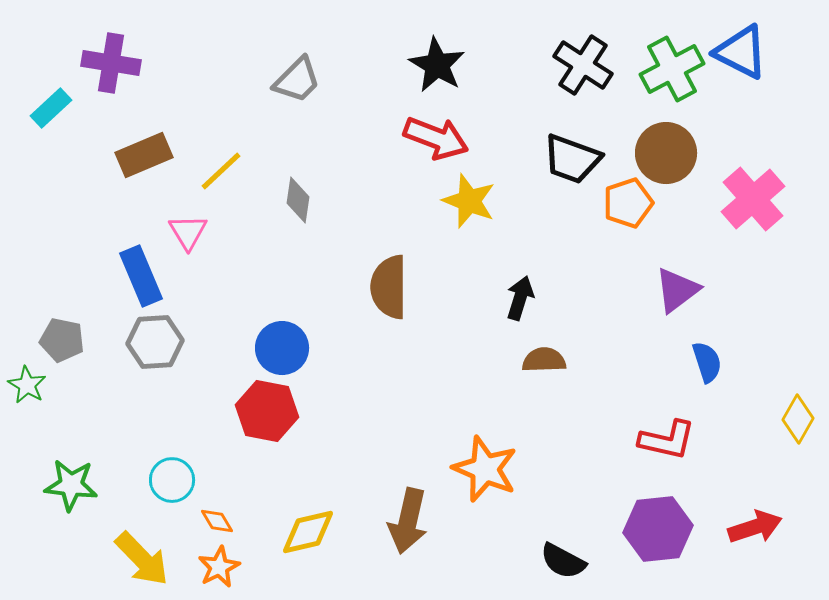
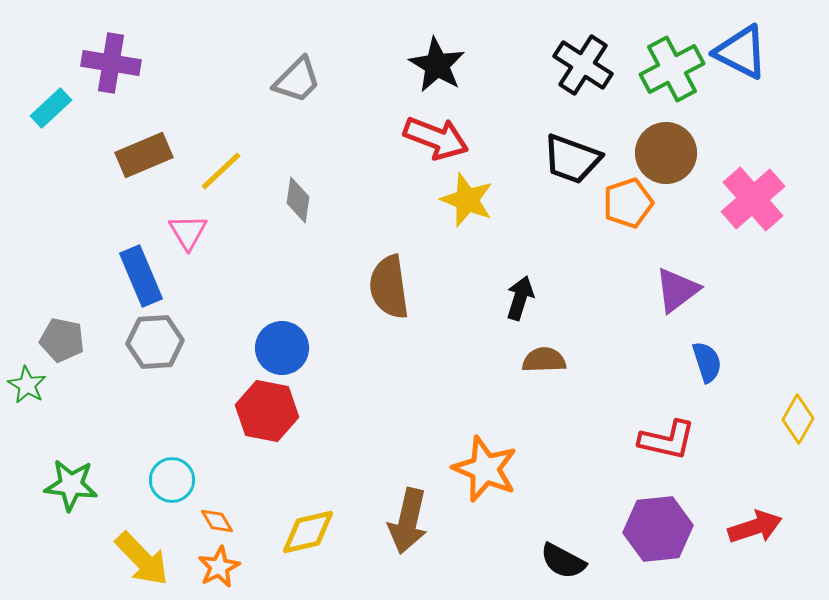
yellow star at (469, 201): moved 2 px left, 1 px up
brown semicircle at (389, 287): rotated 8 degrees counterclockwise
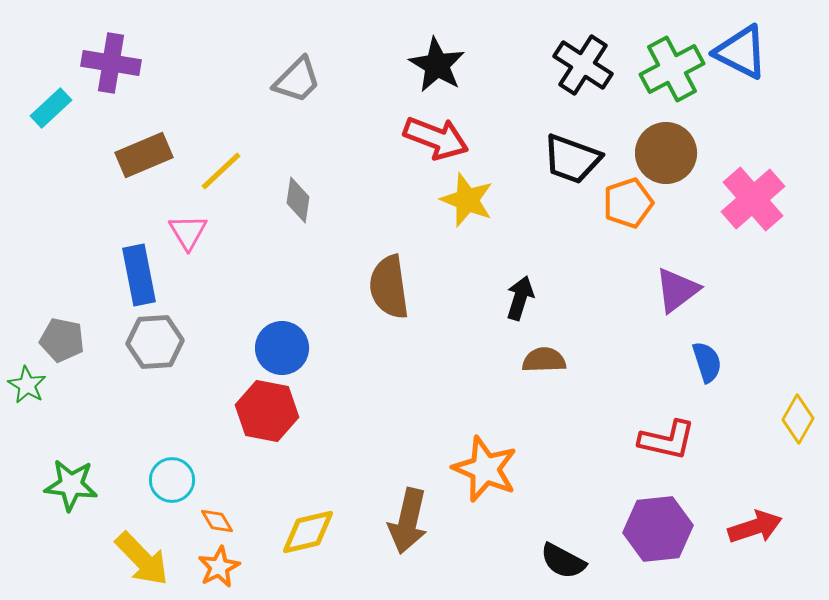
blue rectangle at (141, 276): moved 2 px left, 1 px up; rotated 12 degrees clockwise
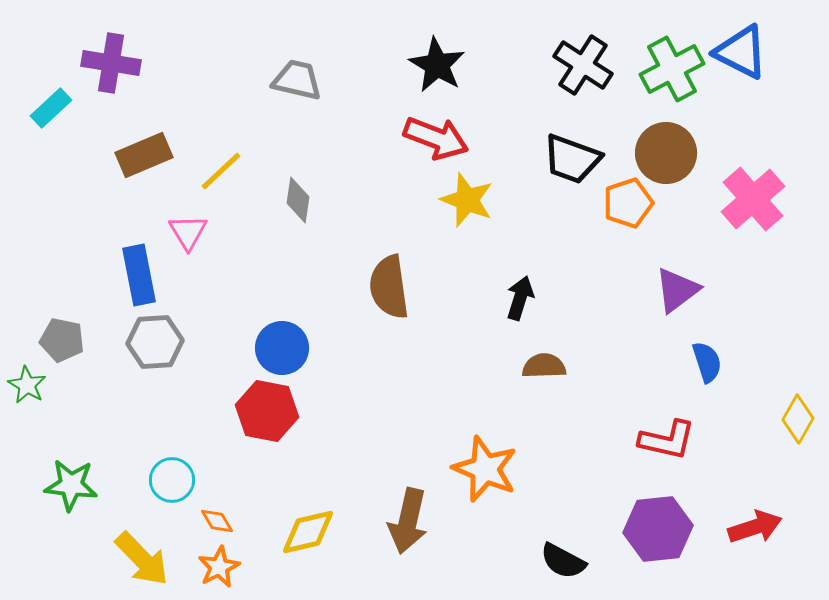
gray trapezoid at (297, 80): rotated 122 degrees counterclockwise
brown semicircle at (544, 360): moved 6 px down
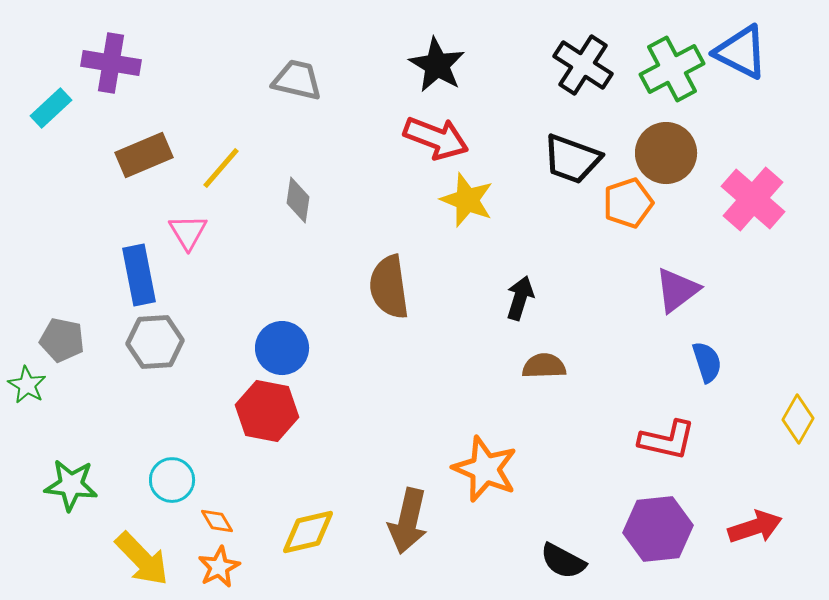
yellow line at (221, 171): moved 3 px up; rotated 6 degrees counterclockwise
pink cross at (753, 199): rotated 8 degrees counterclockwise
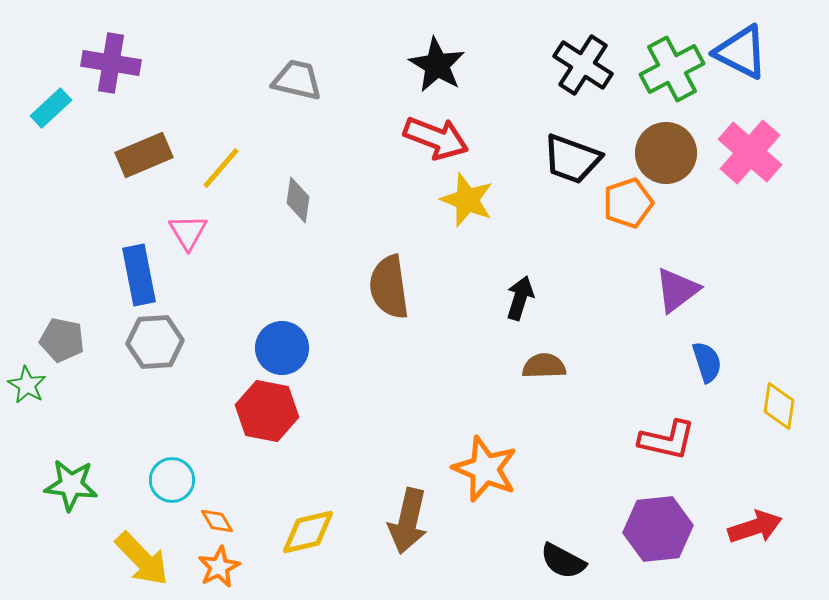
pink cross at (753, 199): moved 3 px left, 47 px up
yellow diamond at (798, 419): moved 19 px left, 13 px up; rotated 21 degrees counterclockwise
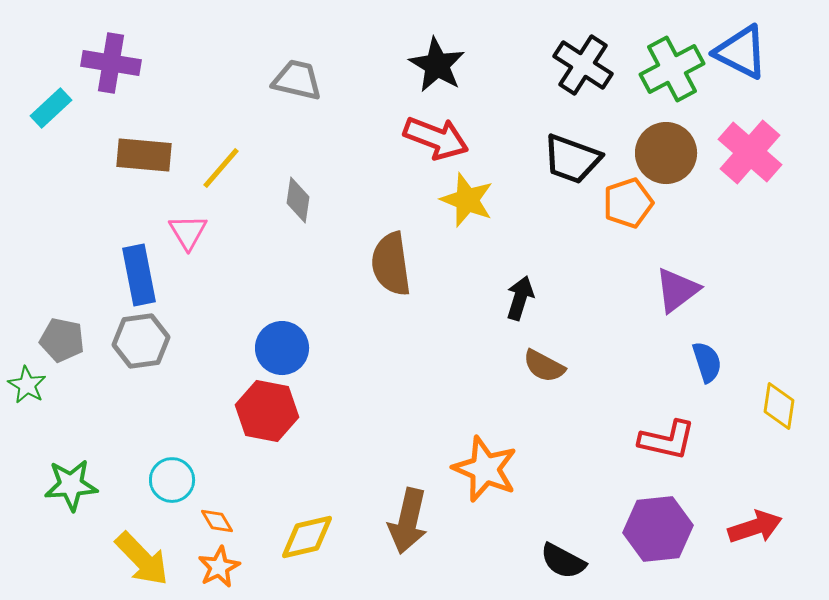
brown rectangle at (144, 155): rotated 28 degrees clockwise
brown semicircle at (389, 287): moved 2 px right, 23 px up
gray hexagon at (155, 342): moved 14 px left, 1 px up; rotated 4 degrees counterclockwise
brown semicircle at (544, 366): rotated 150 degrees counterclockwise
green star at (71, 485): rotated 10 degrees counterclockwise
yellow diamond at (308, 532): moved 1 px left, 5 px down
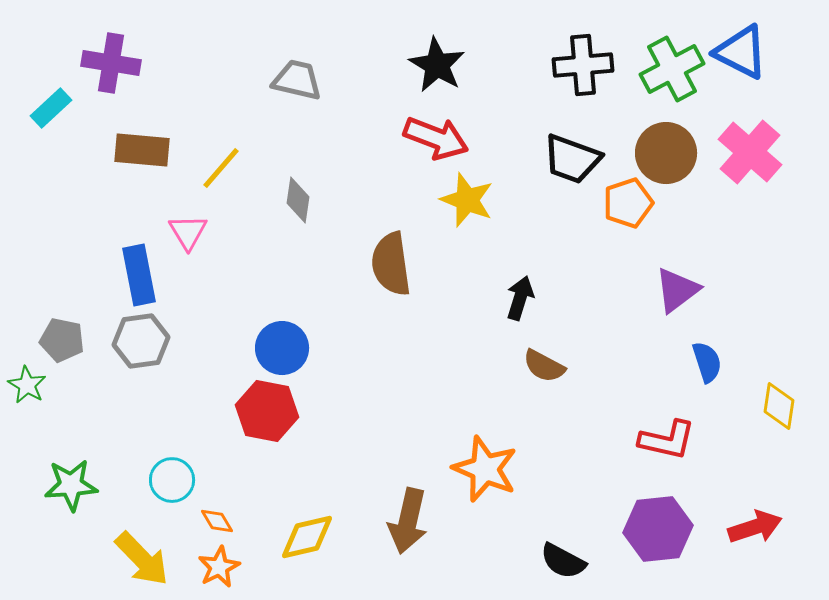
black cross at (583, 65): rotated 38 degrees counterclockwise
brown rectangle at (144, 155): moved 2 px left, 5 px up
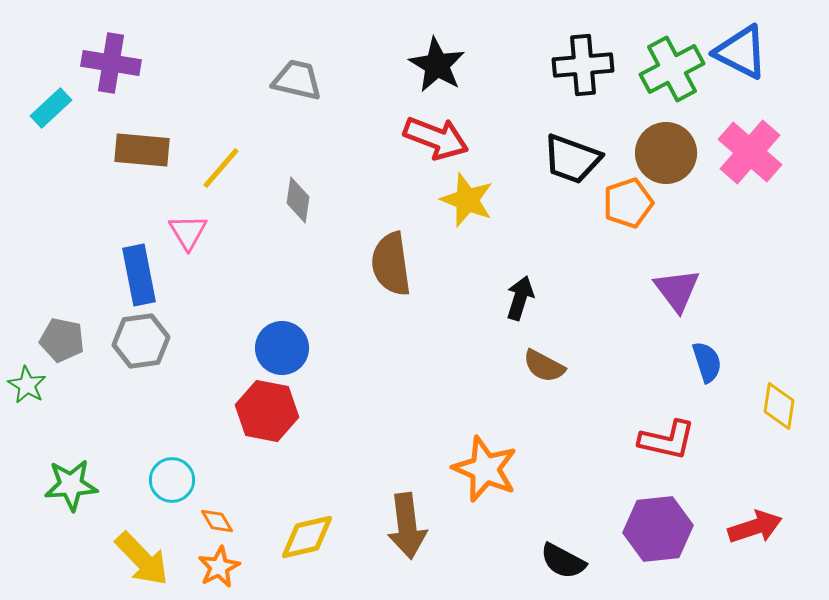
purple triangle at (677, 290): rotated 30 degrees counterclockwise
brown arrow at (408, 521): moved 1 px left, 5 px down; rotated 20 degrees counterclockwise
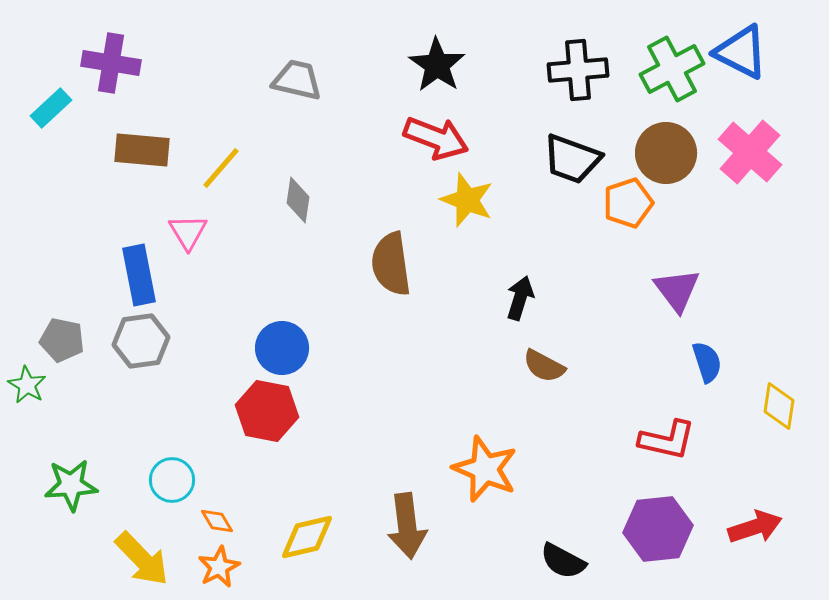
black star at (437, 65): rotated 4 degrees clockwise
black cross at (583, 65): moved 5 px left, 5 px down
